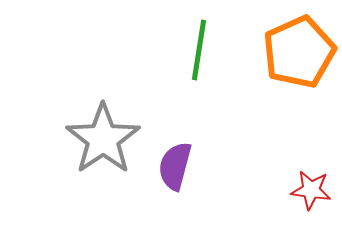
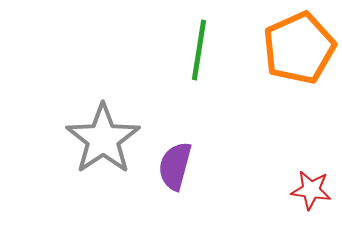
orange pentagon: moved 4 px up
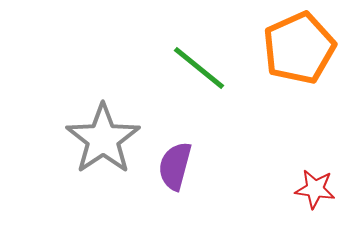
green line: moved 18 px down; rotated 60 degrees counterclockwise
red star: moved 4 px right, 1 px up
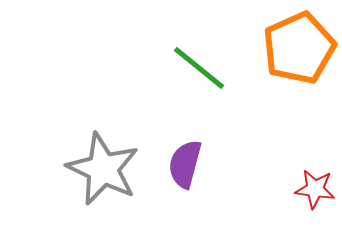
gray star: moved 30 px down; rotated 12 degrees counterclockwise
purple semicircle: moved 10 px right, 2 px up
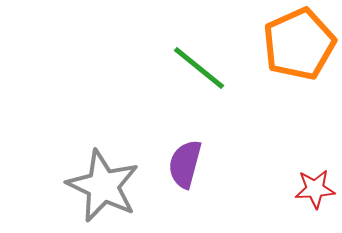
orange pentagon: moved 4 px up
gray star: moved 17 px down
red star: rotated 12 degrees counterclockwise
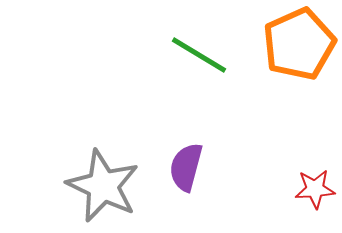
green line: moved 13 px up; rotated 8 degrees counterclockwise
purple semicircle: moved 1 px right, 3 px down
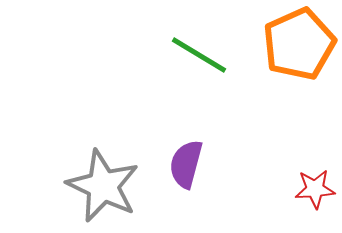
purple semicircle: moved 3 px up
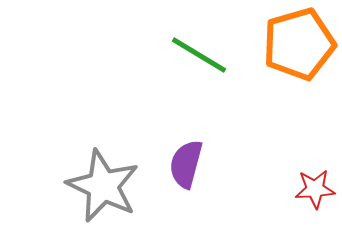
orange pentagon: rotated 8 degrees clockwise
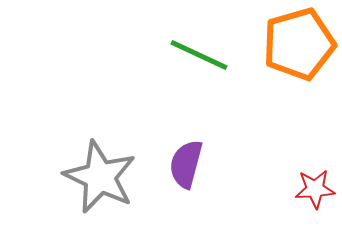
green line: rotated 6 degrees counterclockwise
gray star: moved 3 px left, 9 px up
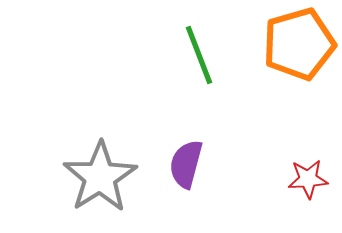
green line: rotated 44 degrees clockwise
gray star: rotated 14 degrees clockwise
red star: moved 7 px left, 10 px up
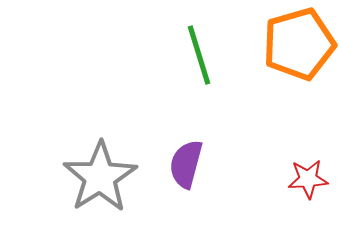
green line: rotated 4 degrees clockwise
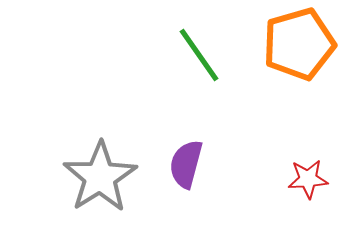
green line: rotated 18 degrees counterclockwise
